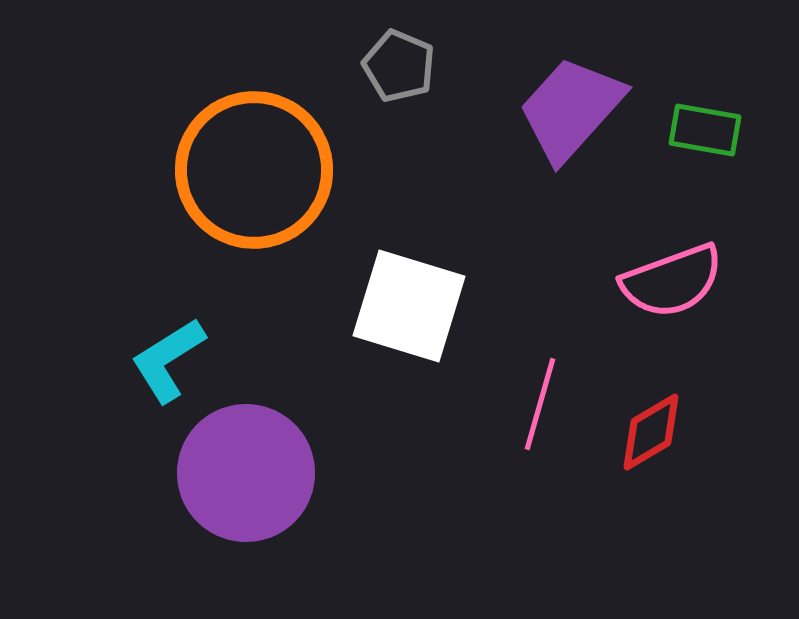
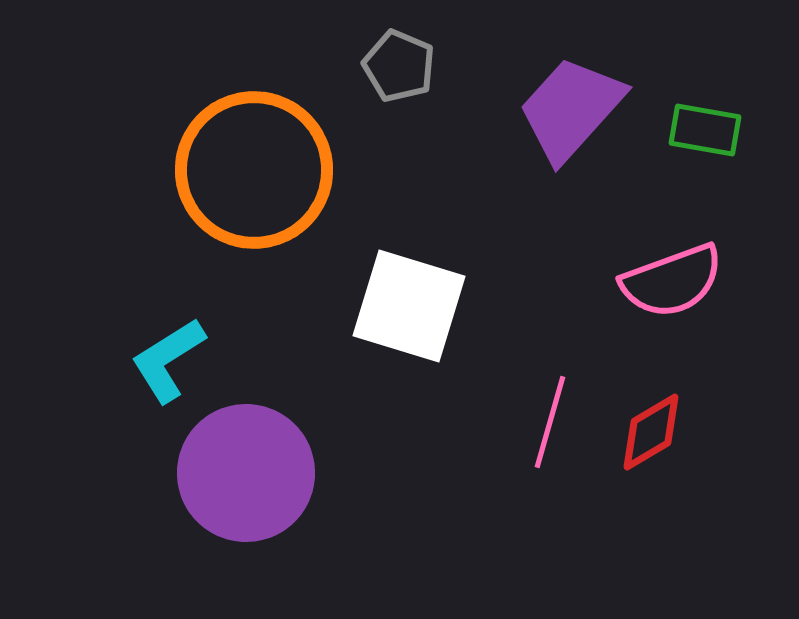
pink line: moved 10 px right, 18 px down
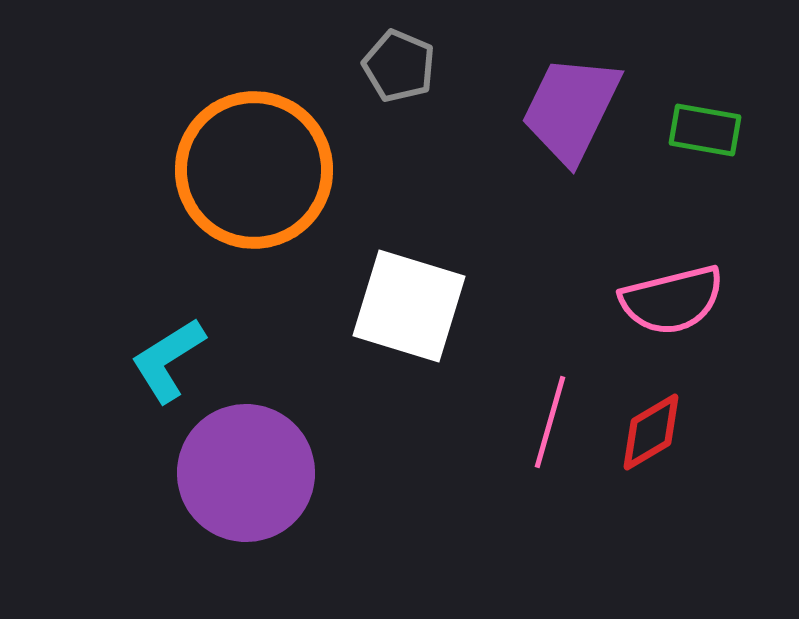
purple trapezoid: rotated 16 degrees counterclockwise
pink semicircle: moved 19 px down; rotated 6 degrees clockwise
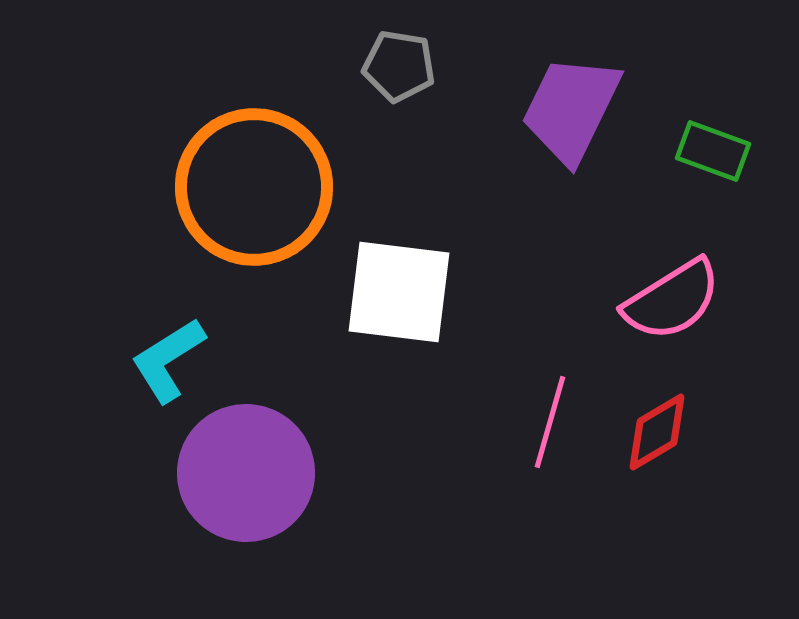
gray pentagon: rotated 14 degrees counterclockwise
green rectangle: moved 8 px right, 21 px down; rotated 10 degrees clockwise
orange circle: moved 17 px down
pink semicircle: rotated 18 degrees counterclockwise
white square: moved 10 px left, 14 px up; rotated 10 degrees counterclockwise
red diamond: moved 6 px right
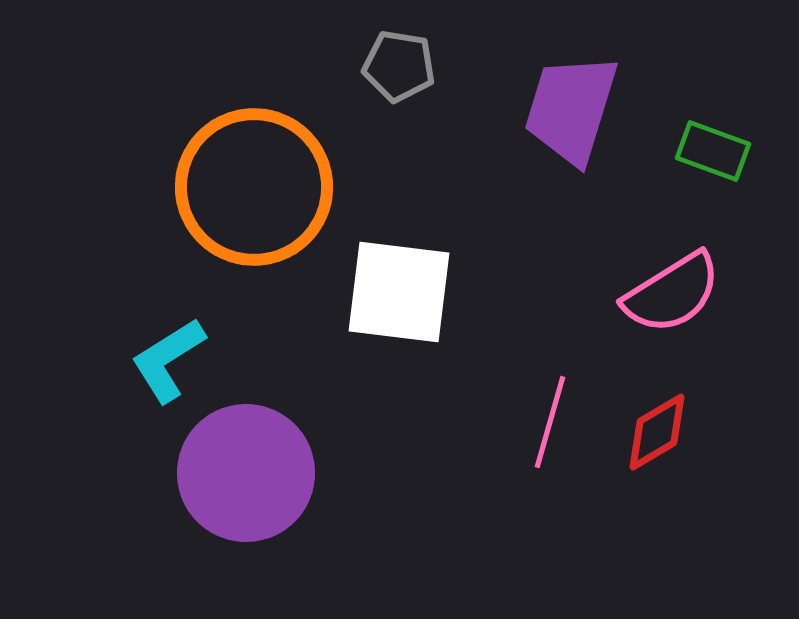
purple trapezoid: rotated 9 degrees counterclockwise
pink semicircle: moved 7 px up
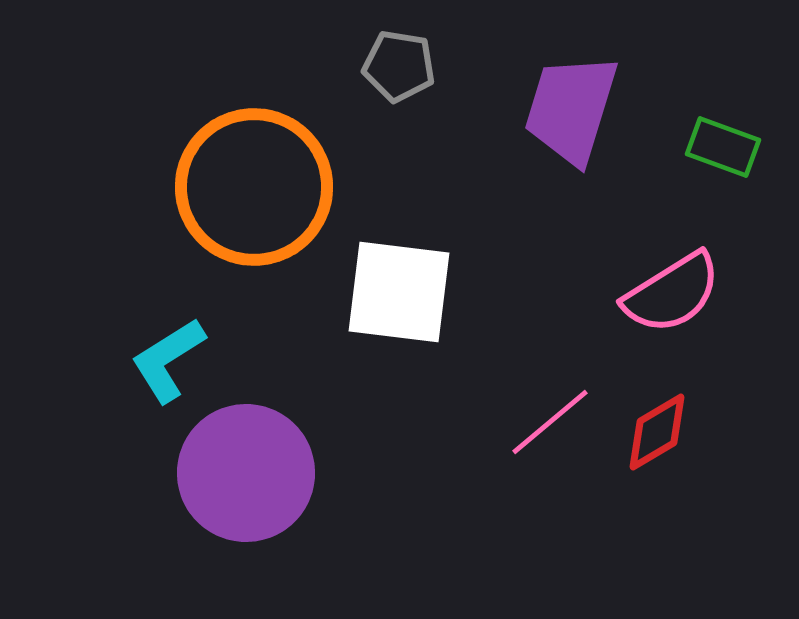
green rectangle: moved 10 px right, 4 px up
pink line: rotated 34 degrees clockwise
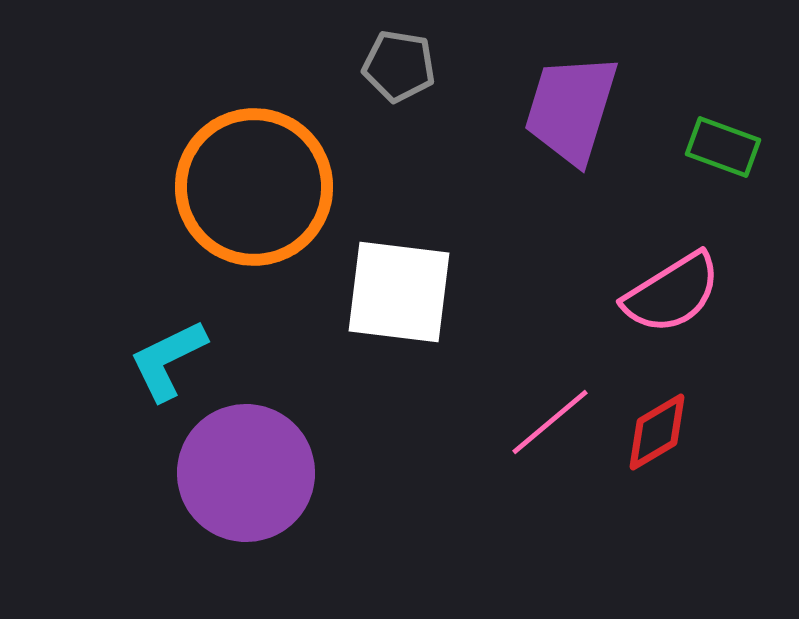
cyan L-shape: rotated 6 degrees clockwise
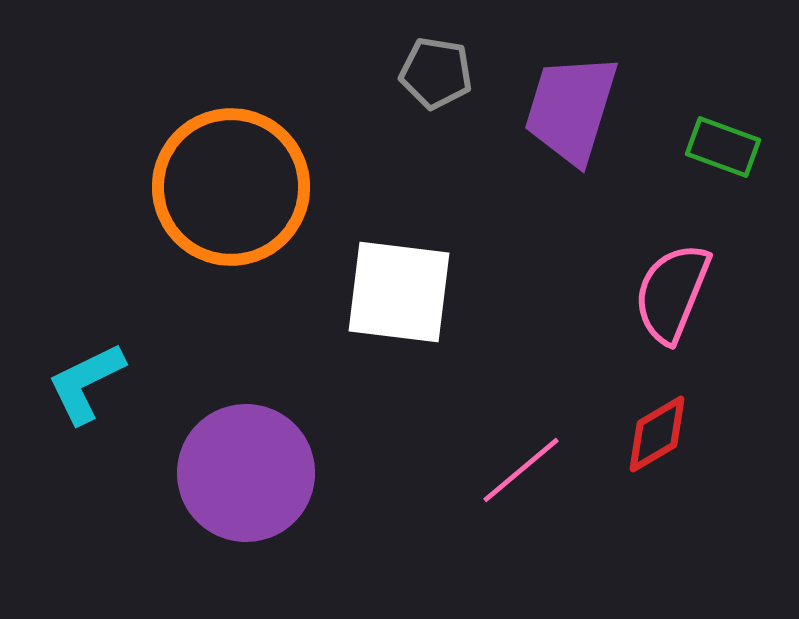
gray pentagon: moved 37 px right, 7 px down
orange circle: moved 23 px left
pink semicircle: rotated 144 degrees clockwise
cyan L-shape: moved 82 px left, 23 px down
pink line: moved 29 px left, 48 px down
red diamond: moved 2 px down
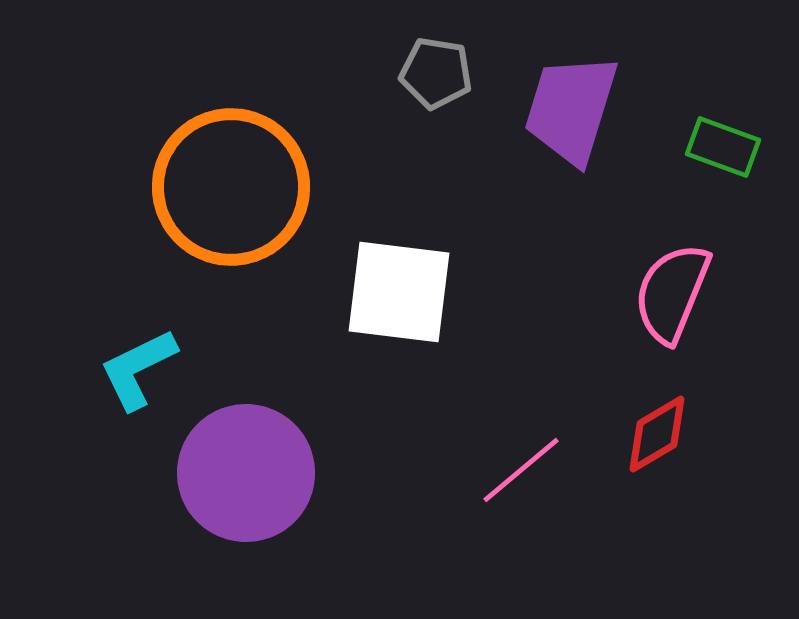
cyan L-shape: moved 52 px right, 14 px up
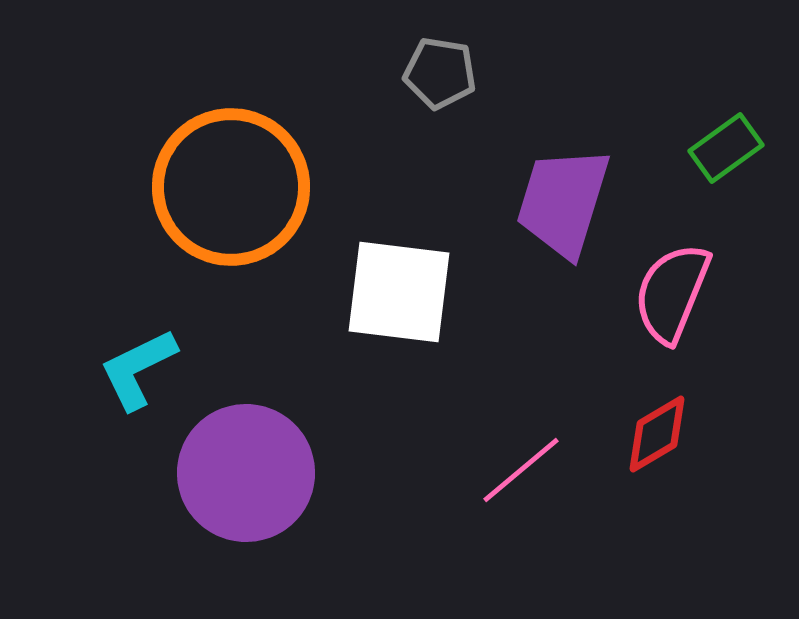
gray pentagon: moved 4 px right
purple trapezoid: moved 8 px left, 93 px down
green rectangle: moved 3 px right, 1 px down; rotated 56 degrees counterclockwise
